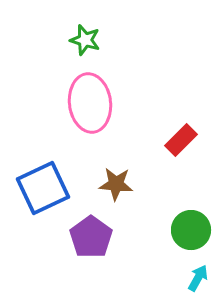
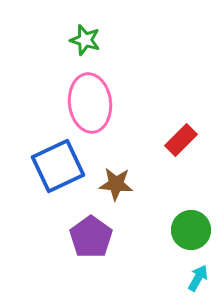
blue square: moved 15 px right, 22 px up
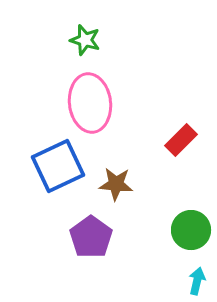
cyan arrow: moved 1 px left, 3 px down; rotated 16 degrees counterclockwise
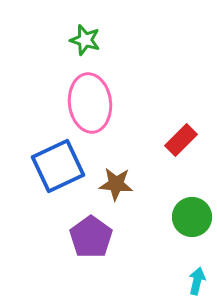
green circle: moved 1 px right, 13 px up
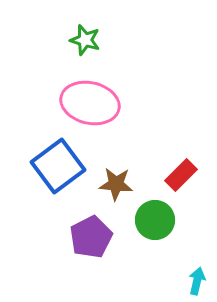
pink ellipse: rotated 70 degrees counterclockwise
red rectangle: moved 35 px down
blue square: rotated 12 degrees counterclockwise
green circle: moved 37 px left, 3 px down
purple pentagon: rotated 9 degrees clockwise
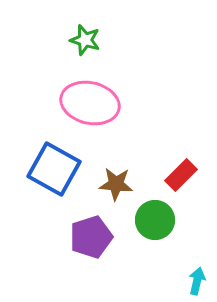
blue square: moved 4 px left, 3 px down; rotated 24 degrees counterclockwise
purple pentagon: rotated 9 degrees clockwise
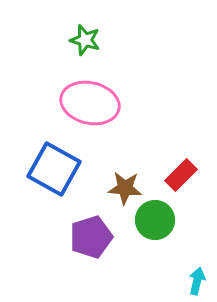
brown star: moved 9 px right, 4 px down
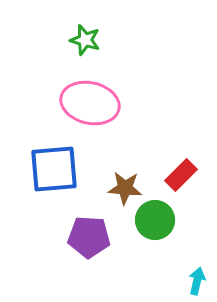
blue square: rotated 34 degrees counterclockwise
purple pentagon: moved 2 px left; rotated 21 degrees clockwise
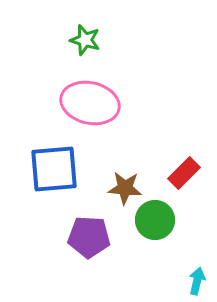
red rectangle: moved 3 px right, 2 px up
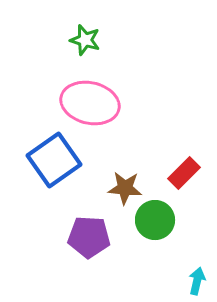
blue square: moved 9 px up; rotated 30 degrees counterclockwise
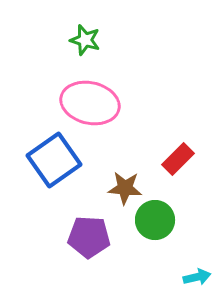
red rectangle: moved 6 px left, 14 px up
cyan arrow: moved 4 px up; rotated 64 degrees clockwise
